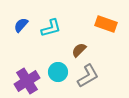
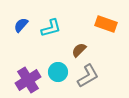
purple cross: moved 1 px right, 1 px up
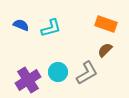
blue semicircle: rotated 70 degrees clockwise
brown semicircle: moved 26 px right
gray L-shape: moved 1 px left, 3 px up
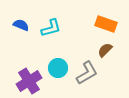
cyan circle: moved 4 px up
purple cross: moved 1 px right, 1 px down
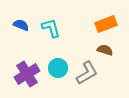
orange rectangle: rotated 40 degrees counterclockwise
cyan L-shape: rotated 90 degrees counterclockwise
brown semicircle: rotated 63 degrees clockwise
purple cross: moved 2 px left, 7 px up
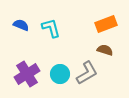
cyan circle: moved 2 px right, 6 px down
